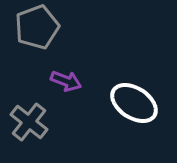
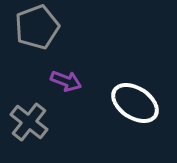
white ellipse: moved 1 px right
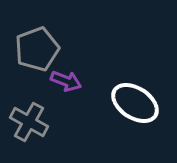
gray pentagon: moved 22 px down
gray cross: rotated 9 degrees counterclockwise
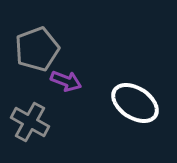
gray cross: moved 1 px right
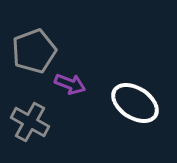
gray pentagon: moved 3 px left, 2 px down
purple arrow: moved 4 px right, 3 px down
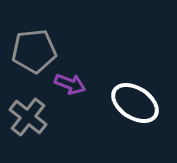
gray pentagon: rotated 15 degrees clockwise
gray cross: moved 2 px left, 5 px up; rotated 9 degrees clockwise
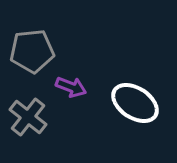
gray pentagon: moved 2 px left
purple arrow: moved 1 px right, 3 px down
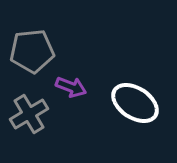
gray cross: moved 1 px right, 3 px up; rotated 21 degrees clockwise
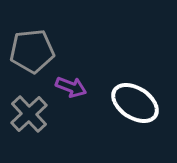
gray cross: rotated 12 degrees counterclockwise
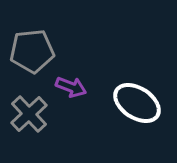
white ellipse: moved 2 px right
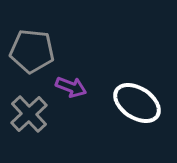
gray pentagon: rotated 12 degrees clockwise
